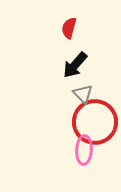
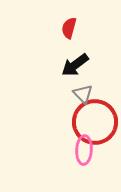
black arrow: rotated 12 degrees clockwise
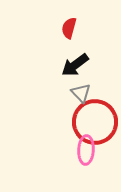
gray triangle: moved 2 px left, 1 px up
pink ellipse: moved 2 px right
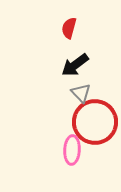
pink ellipse: moved 14 px left
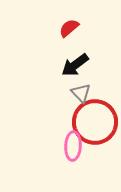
red semicircle: rotated 35 degrees clockwise
pink ellipse: moved 1 px right, 4 px up
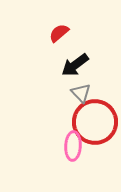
red semicircle: moved 10 px left, 5 px down
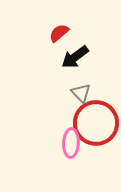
black arrow: moved 8 px up
red circle: moved 1 px right, 1 px down
pink ellipse: moved 2 px left, 3 px up
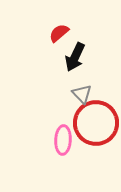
black arrow: rotated 28 degrees counterclockwise
gray triangle: moved 1 px right, 1 px down
pink ellipse: moved 8 px left, 3 px up
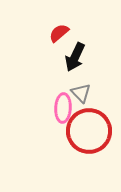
gray triangle: moved 1 px left, 1 px up
red circle: moved 7 px left, 8 px down
pink ellipse: moved 32 px up
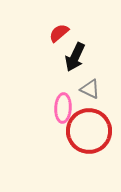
gray triangle: moved 9 px right, 4 px up; rotated 20 degrees counterclockwise
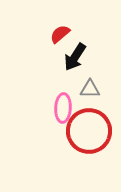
red semicircle: moved 1 px right, 1 px down
black arrow: rotated 8 degrees clockwise
gray triangle: rotated 25 degrees counterclockwise
